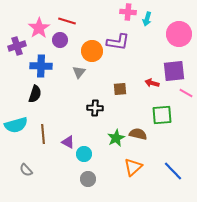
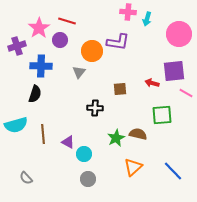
gray semicircle: moved 8 px down
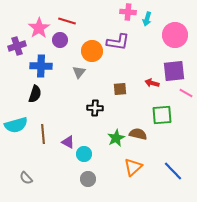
pink circle: moved 4 px left, 1 px down
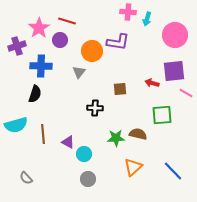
green star: rotated 24 degrees clockwise
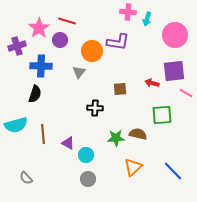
purple triangle: moved 1 px down
cyan circle: moved 2 px right, 1 px down
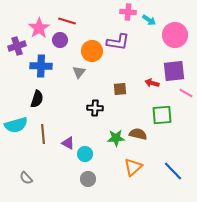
cyan arrow: moved 2 px right, 1 px down; rotated 72 degrees counterclockwise
black semicircle: moved 2 px right, 5 px down
cyan circle: moved 1 px left, 1 px up
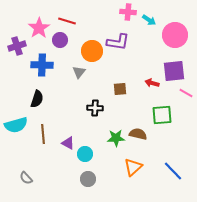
blue cross: moved 1 px right, 1 px up
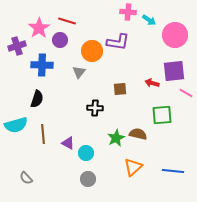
green star: rotated 24 degrees counterclockwise
cyan circle: moved 1 px right, 1 px up
blue line: rotated 40 degrees counterclockwise
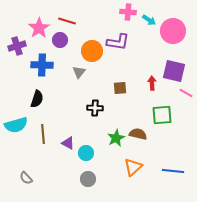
pink circle: moved 2 px left, 4 px up
purple square: rotated 20 degrees clockwise
red arrow: rotated 72 degrees clockwise
brown square: moved 1 px up
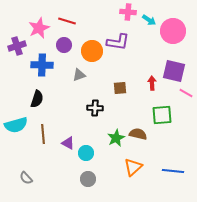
pink star: rotated 10 degrees clockwise
purple circle: moved 4 px right, 5 px down
gray triangle: moved 3 px down; rotated 32 degrees clockwise
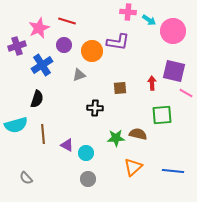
blue cross: rotated 35 degrees counterclockwise
green star: rotated 24 degrees clockwise
purple triangle: moved 1 px left, 2 px down
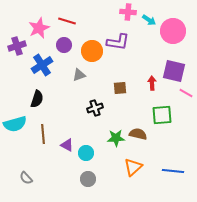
black cross: rotated 21 degrees counterclockwise
cyan semicircle: moved 1 px left, 1 px up
